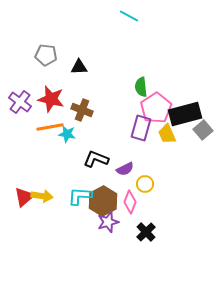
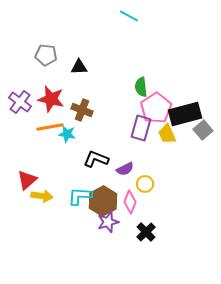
red triangle: moved 3 px right, 17 px up
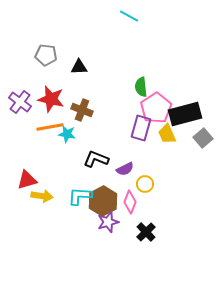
gray square: moved 8 px down
red triangle: rotated 25 degrees clockwise
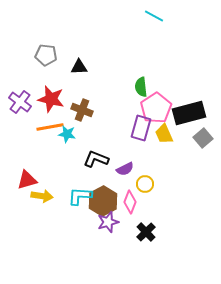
cyan line: moved 25 px right
black rectangle: moved 4 px right, 1 px up
yellow trapezoid: moved 3 px left
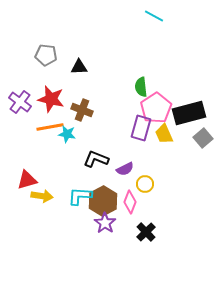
purple star: moved 3 px left, 1 px down; rotated 20 degrees counterclockwise
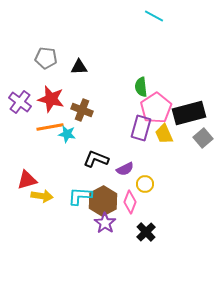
gray pentagon: moved 3 px down
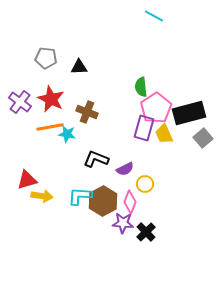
red star: rotated 12 degrees clockwise
brown cross: moved 5 px right, 2 px down
purple rectangle: moved 3 px right
purple star: moved 18 px right; rotated 30 degrees counterclockwise
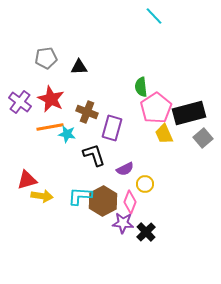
cyan line: rotated 18 degrees clockwise
gray pentagon: rotated 15 degrees counterclockwise
purple rectangle: moved 32 px left
black L-shape: moved 2 px left, 4 px up; rotated 50 degrees clockwise
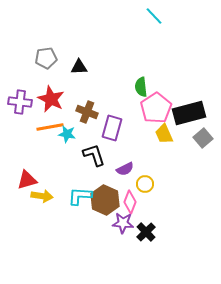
purple cross: rotated 30 degrees counterclockwise
brown hexagon: moved 2 px right, 1 px up; rotated 8 degrees counterclockwise
